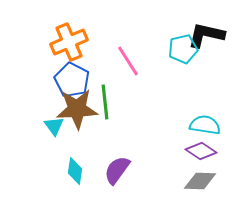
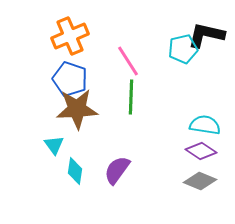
orange cross: moved 1 px right, 6 px up
blue pentagon: moved 2 px left, 1 px up; rotated 8 degrees counterclockwise
green line: moved 26 px right, 5 px up; rotated 8 degrees clockwise
cyan triangle: moved 19 px down
gray diamond: rotated 20 degrees clockwise
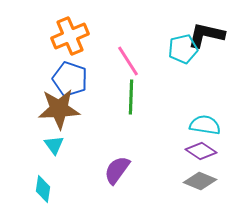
brown star: moved 18 px left
cyan diamond: moved 32 px left, 18 px down
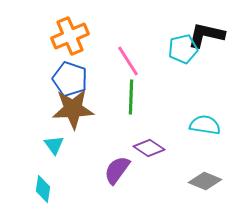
brown star: moved 14 px right
purple diamond: moved 52 px left, 3 px up
gray diamond: moved 5 px right
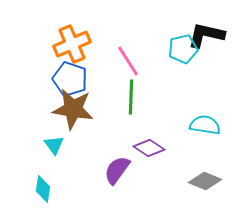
orange cross: moved 2 px right, 8 px down
brown star: rotated 12 degrees clockwise
